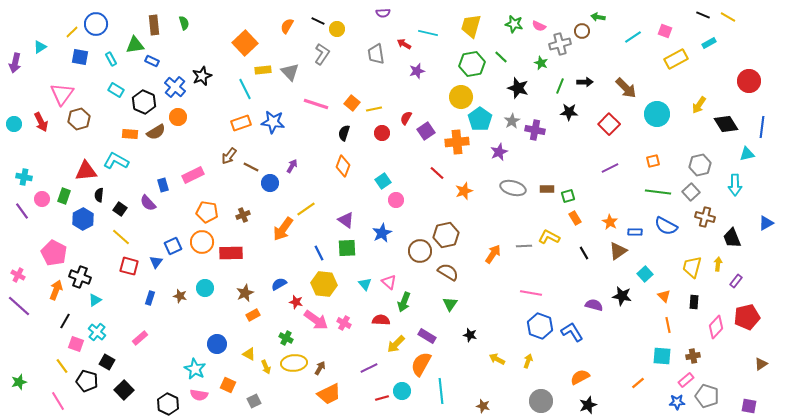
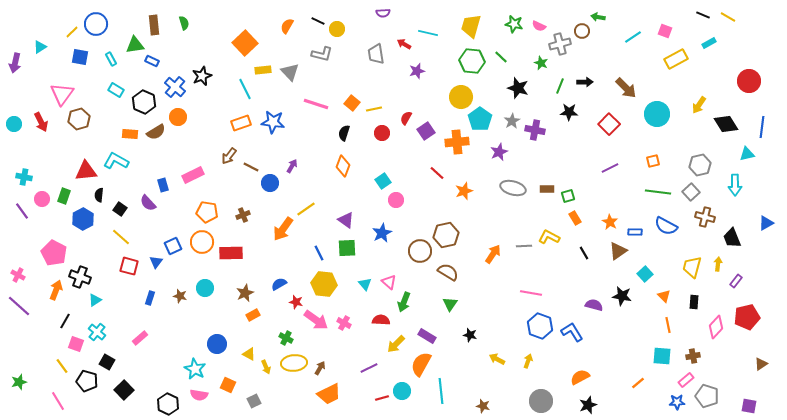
gray L-shape at (322, 54): rotated 70 degrees clockwise
green hexagon at (472, 64): moved 3 px up; rotated 15 degrees clockwise
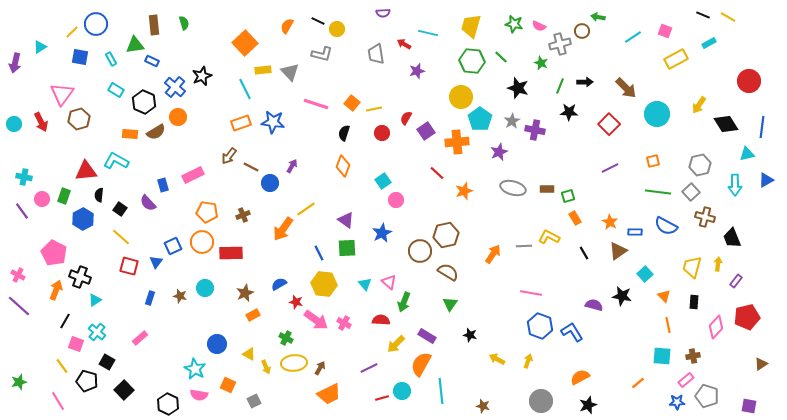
blue triangle at (766, 223): moved 43 px up
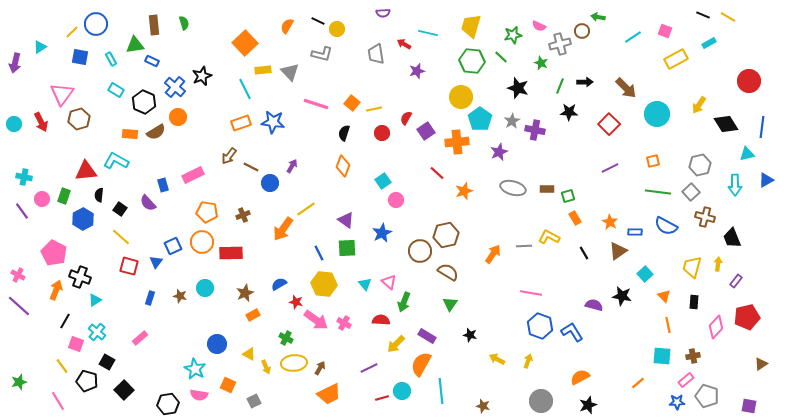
green star at (514, 24): moved 1 px left, 11 px down; rotated 24 degrees counterclockwise
black hexagon at (168, 404): rotated 25 degrees clockwise
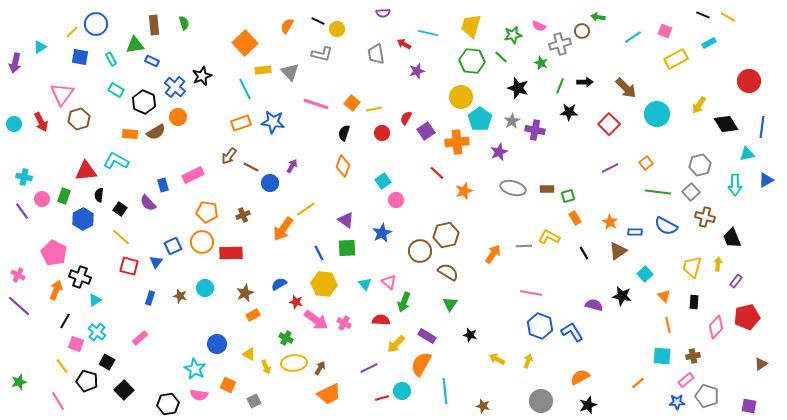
orange square at (653, 161): moved 7 px left, 2 px down; rotated 24 degrees counterclockwise
cyan line at (441, 391): moved 4 px right
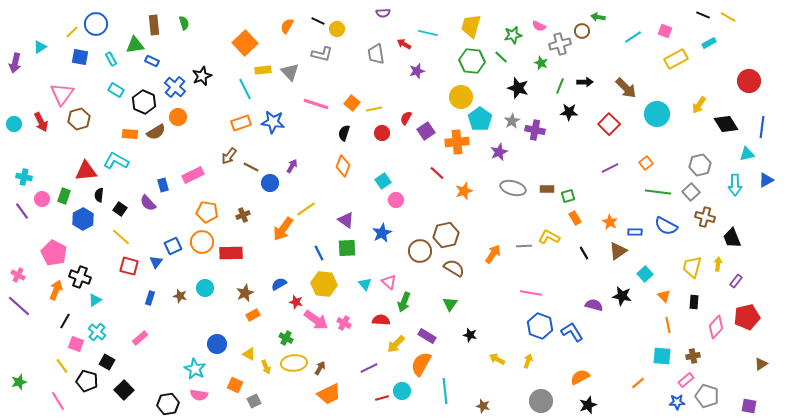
brown semicircle at (448, 272): moved 6 px right, 4 px up
orange square at (228, 385): moved 7 px right
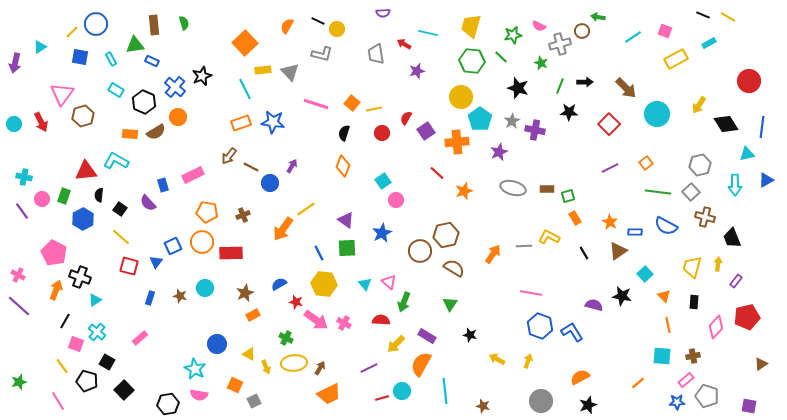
brown hexagon at (79, 119): moved 4 px right, 3 px up
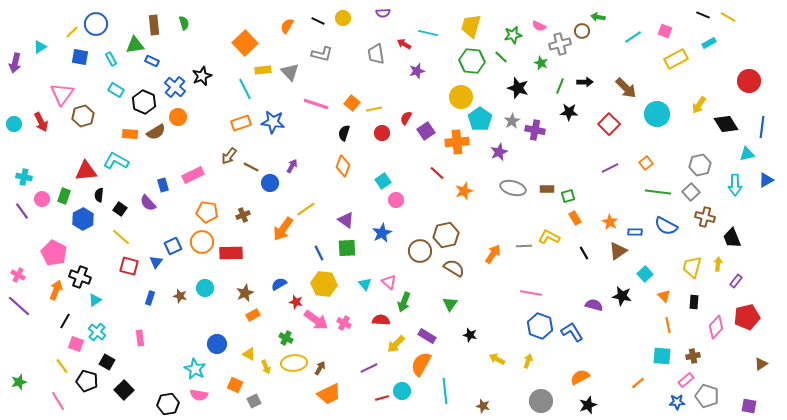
yellow circle at (337, 29): moved 6 px right, 11 px up
pink rectangle at (140, 338): rotated 56 degrees counterclockwise
